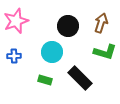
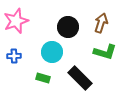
black circle: moved 1 px down
green rectangle: moved 2 px left, 2 px up
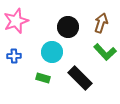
green L-shape: rotated 30 degrees clockwise
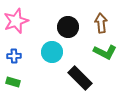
brown arrow: rotated 24 degrees counterclockwise
green L-shape: rotated 20 degrees counterclockwise
green rectangle: moved 30 px left, 4 px down
